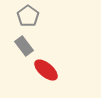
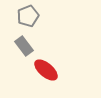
gray pentagon: rotated 15 degrees clockwise
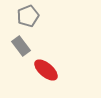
gray rectangle: moved 3 px left
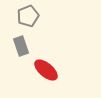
gray rectangle: rotated 18 degrees clockwise
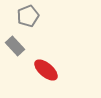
gray rectangle: moved 6 px left; rotated 24 degrees counterclockwise
